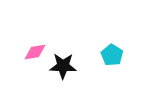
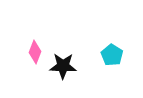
pink diamond: rotated 60 degrees counterclockwise
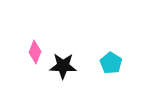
cyan pentagon: moved 1 px left, 8 px down
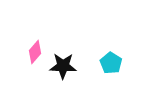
pink diamond: rotated 20 degrees clockwise
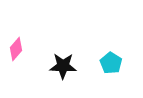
pink diamond: moved 19 px left, 3 px up
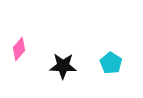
pink diamond: moved 3 px right
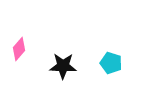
cyan pentagon: rotated 15 degrees counterclockwise
